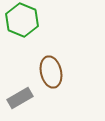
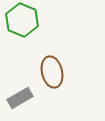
brown ellipse: moved 1 px right
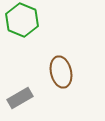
brown ellipse: moved 9 px right
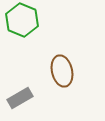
brown ellipse: moved 1 px right, 1 px up
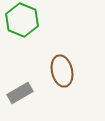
gray rectangle: moved 5 px up
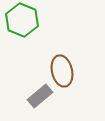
gray rectangle: moved 20 px right, 3 px down; rotated 10 degrees counterclockwise
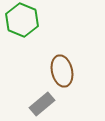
gray rectangle: moved 2 px right, 8 px down
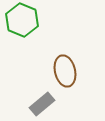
brown ellipse: moved 3 px right
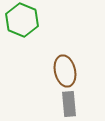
gray rectangle: moved 27 px right; rotated 55 degrees counterclockwise
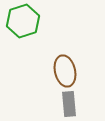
green hexagon: moved 1 px right, 1 px down; rotated 20 degrees clockwise
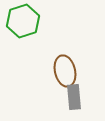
gray rectangle: moved 5 px right, 7 px up
